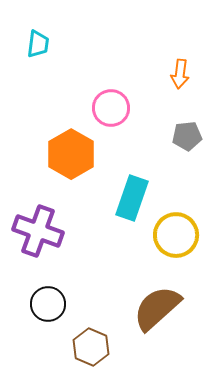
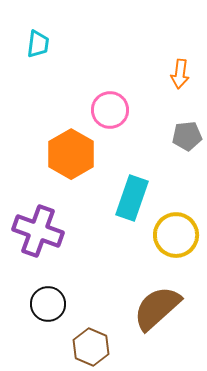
pink circle: moved 1 px left, 2 px down
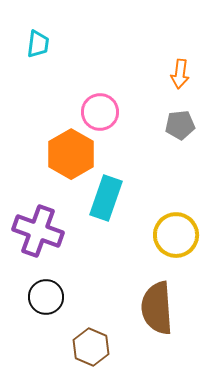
pink circle: moved 10 px left, 2 px down
gray pentagon: moved 7 px left, 11 px up
cyan rectangle: moved 26 px left
black circle: moved 2 px left, 7 px up
brown semicircle: rotated 52 degrees counterclockwise
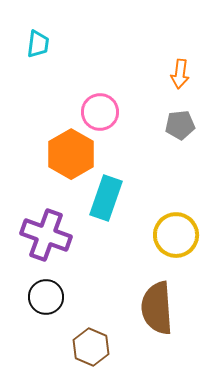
purple cross: moved 8 px right, 4 px down
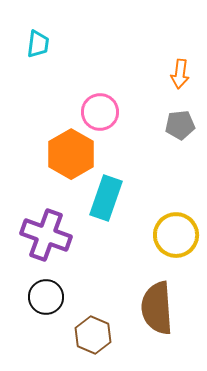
brown hexagon: moved 2 px right, 12 px up
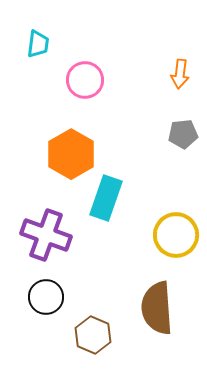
pink circle: moved 15 px left, 32 px up
gray pentagon: moved 3 px right, 9 px down
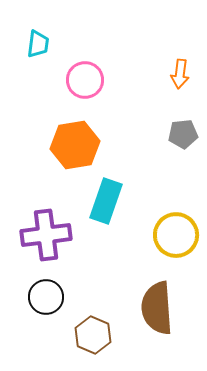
orange hexagon: moved 4 px right, 9 px up; rotated 21 degrees clockwise
cyan rectangle: moved 3 px down
purple cross: rotated 27 degrees counterclockwise
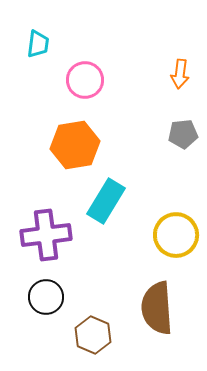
cyan rectangle: rotated 12 degrees clockwise
